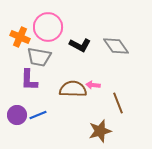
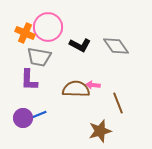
orange cross: moved 5 px right, 4 px up
brown semicircle: moved 3 px right
purple circle: moved 6 px right, 3 px down
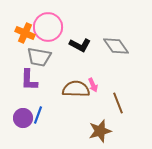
pink arrow: rotated 120 degrees counterclockwise
blue line: rotated 48 degrees counterclockwise
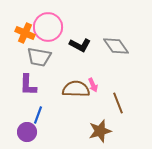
purple L-shape: moved 1 px left, 5 px down
purple circle: moved 4 px right, 14 px down
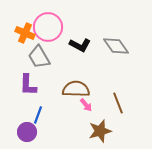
gray trapezoid: rotated 50 degrees clockwise
pink arrow: moved 7 px left, 20 px down; rotated 16 degrees counterclockwise
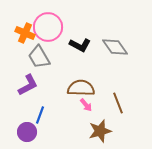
gray diamond: moved 1 px left, 1 px down
purple L-shape: rotated 120 degrees counterclockwise
brown semicircle: moved 5 px right, 1 px up
blue line: moved 2 px right
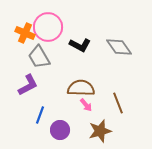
gray diamond: moved 4 px right
purple circle: moved 33 px right, 2 px up
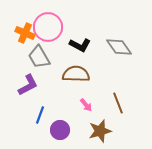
brown semicircle: moved 5 px left, 14 px up
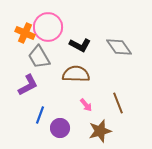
purple circle: moved 2 px up
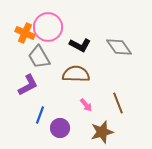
brown star: moved 2 px right, 1 px down
